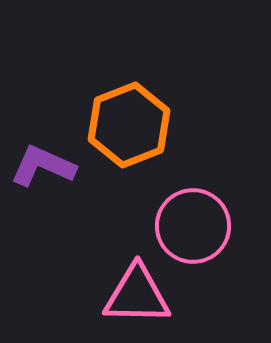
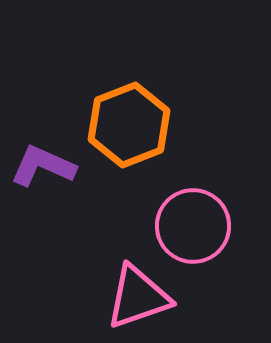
pink triangle: moved 1 px right, 2 px down; rotated 20 degrees counterclockwise
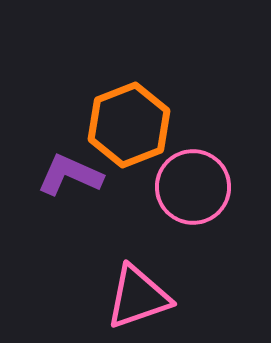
purple L-shape: moved 27 px right, 9 px down
pink circle: moved 39 px up
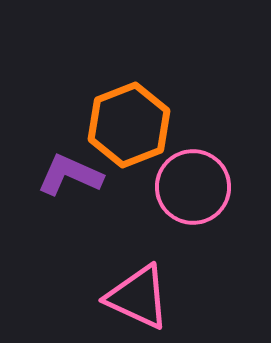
pink triangle: rotated 44 degrees clockwise
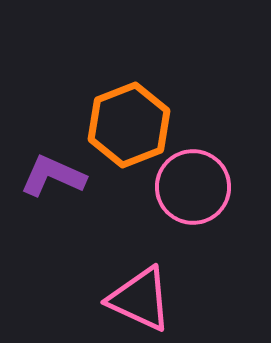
purple L-shape: moved 17 px left, 1 px down
pink triangle: moved 2 px right, 2 px down
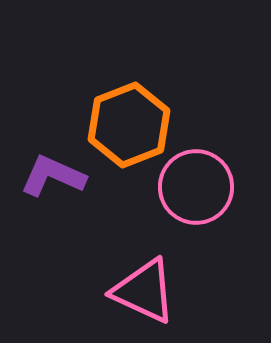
pink circle: moved 3 px right
pink triangle: moved 4 px right, 8 px up
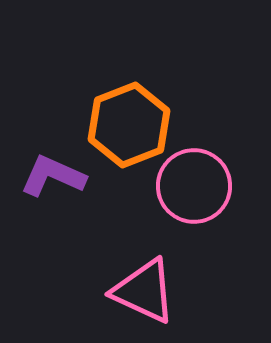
pink circle: moved 2 px left, 1 px up
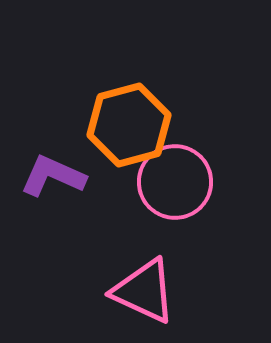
orange hexagon: rotated 6 degrees clockwise
pink circle: moved 19 px left, 4 px up
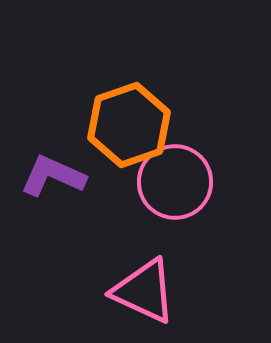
orange hexagon: rotated 4 degrees counterclockwise
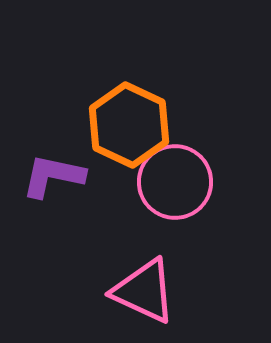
orange hexagon: rotated 16 degrees counterclockwise
purple L-shape: rotated 12 degrees counterclockwise
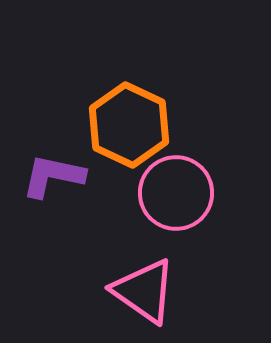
pink circle: moved 1 px right, 11 px down
pink triangle: rotated 10 degrees clockwise
